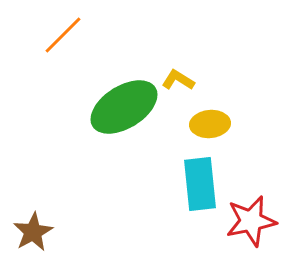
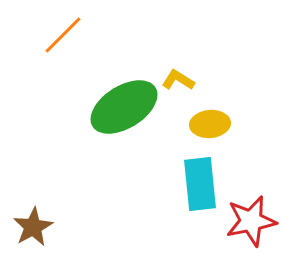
brown star: moved 5 px up
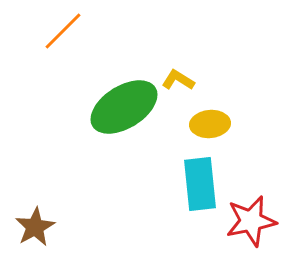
orange line: moved 4 px up
brown star: moved 2 px right
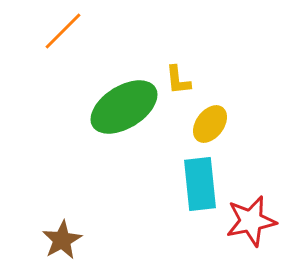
yellow L-shape: rotated 128 degrees counterclockwise
yellow ellipse: rotated 48 degrees counterclockwise
brown star: moved 27 px right, 13 px down
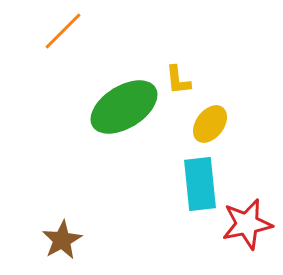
red star: moved 4 px left, 3 px down
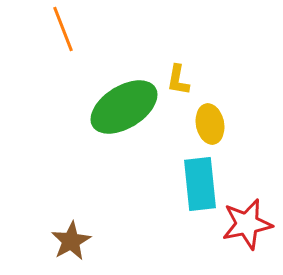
orange line: moved 2 px up; rotated 66 degrees counterclockwise
yellow L-shape: rotated 16 degrees clockwise
yellow ellipse: rotated 48 degrees counterclockwise
brown star: moved 9 px right, 1 px down
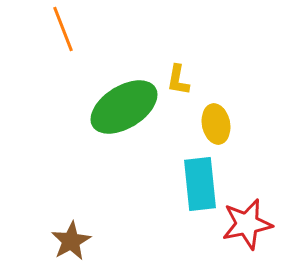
yellow ellipse: moved 6 px right
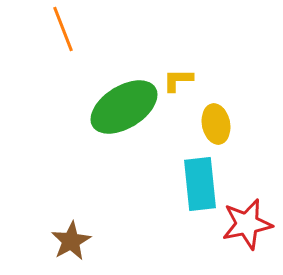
yellow L-shape: rotated 80 degrees clockwise
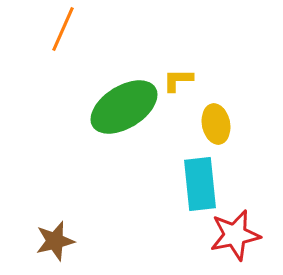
orange line: rotated 45 degrees clockwise
red star: moved 12 px left, 11 px down
brown star: moved 16 px left; rotated 15 degrees clockwise
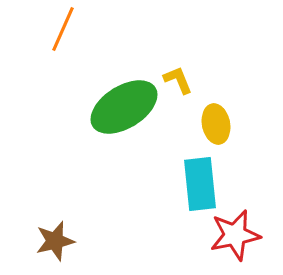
yellow L-shape: rotated 68 degrees clockwise
